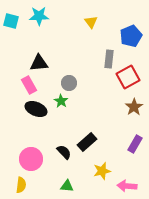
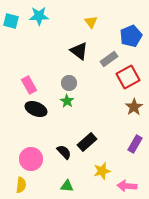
gray rectangle: rotated 48 degrees clockwise
black triangle: moved 40 px right, 12 px up; rotated 42 degrees clockwise
green star: moved 6 px right
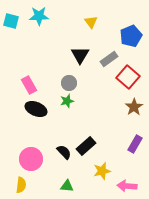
black triangle: moved 1 px right, 4 px down; rotated 24 degrees clockwise
red square: rotated 20 degrees counterclockwise
green star: rotated 24 degrees clockwise
black rectangle: moved 1 px left, 4 px down
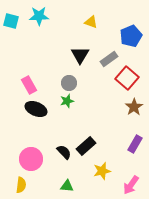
yellow triangle: rotated 32 degrees counterclockwise
red square: moved 1 px left, 1 px down
pink arrow: moved 4 px right, 1 px up; rotated 60 degrees counterclockwise
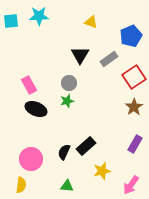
cyan square: rotated 21 degrees counterclockwise
red square: moved 7 px right, 1 px up; rotated 15 degrees clockwise
black semicircle: rotated 112 degrees counterclockwise
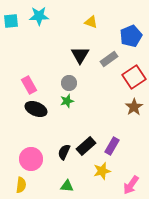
purple rectangle: moved 23 px left, 2 px down
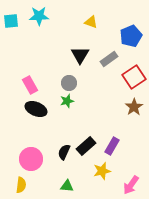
pink rectangle: moved 1 px right
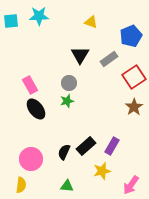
black ellipse: rotated 30 degrees clockwise
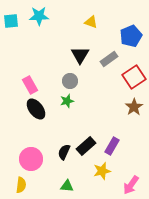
gray circle: moved 1 px right, 2 px up
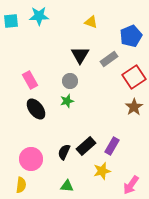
pink rectangle: moved 5 px up
